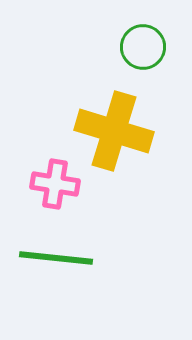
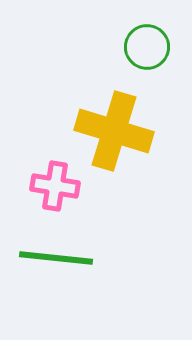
green circle: moved 4 px right
pink cross: moved 2 px down
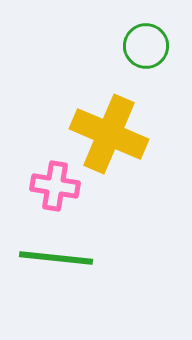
green circle: moved 1 px left, 1 px up
yellow cross: moved 5 px left, 3 px down; rotated 6 degrees clockwise
